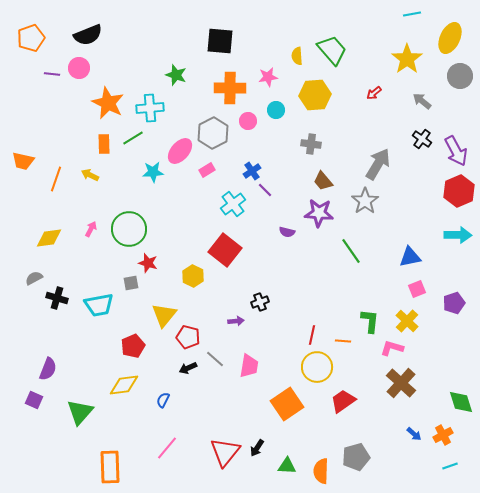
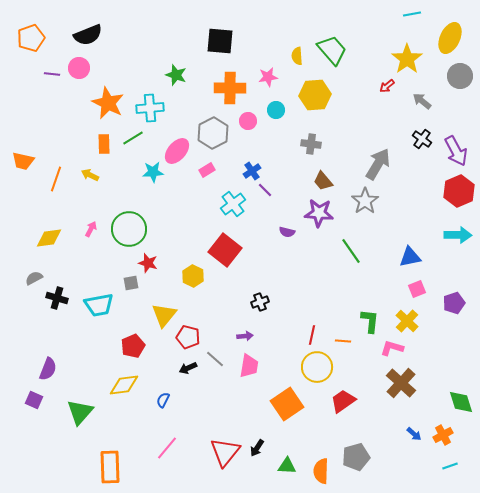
red arrow at (374, 93): moved 13 px right, 7 px up
pink ellipse at (180, 151): moved 3 px left
purple arrow at (236, 321): moved 9 px right, 15 px down
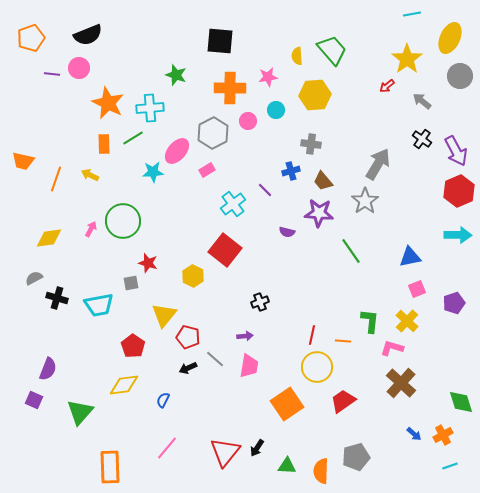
blue cross at (252, 171): moved 39 px right; rotated 18 degrees clockwise
green circle at (129, 229): moved 6 px left, 8 px up
red pentagon at (133, 346): rotated 15 degrees counterclockwise
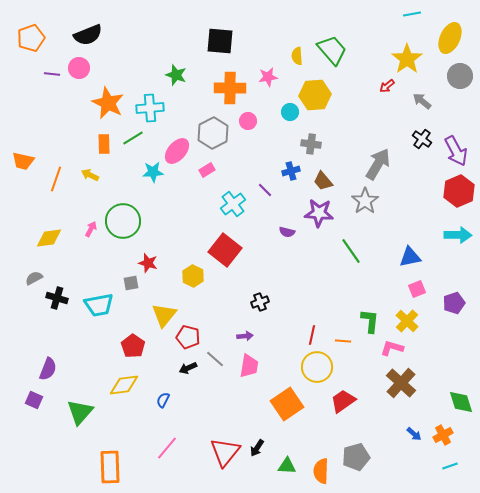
cyan circle at (276, 110): moved 14 px right, 2 px down
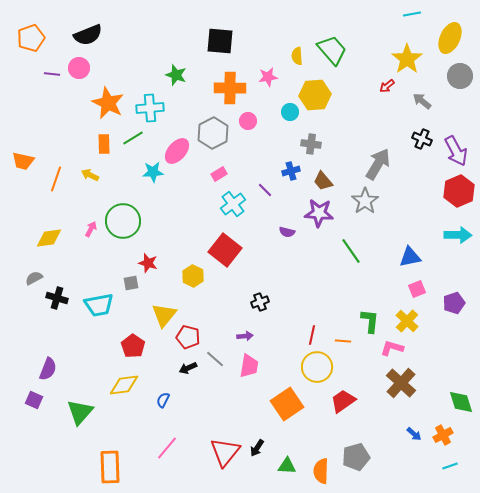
black cross at (422, 139): rotated 12 degrees counterclockwise
pink rectangle at (207, 170): moved 12 px right, 4 px down
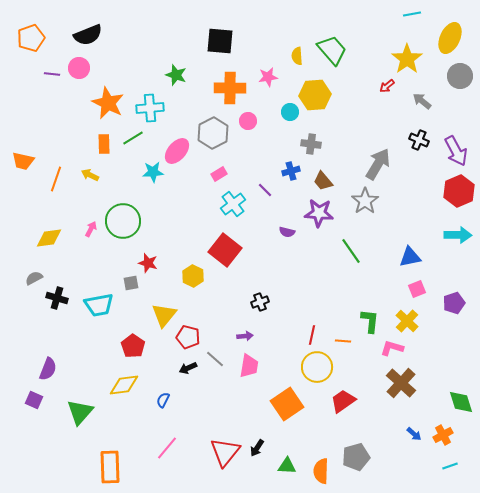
black cross at (422, 139): moved 3 px left, 1 px down
